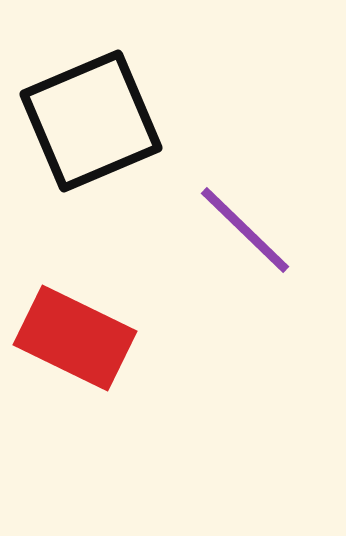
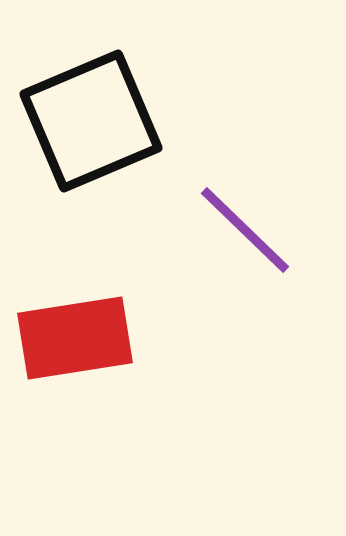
red rectangle: rotated 35 degrees counterclockwise
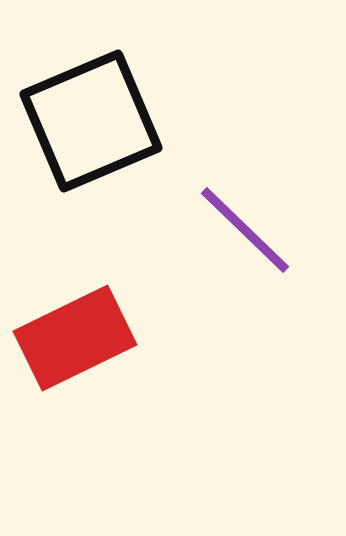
red rectangle: rotated 17 degrees counterclockwise
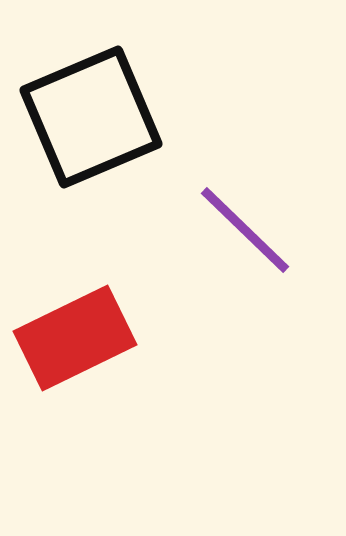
black square: moved 4 px up
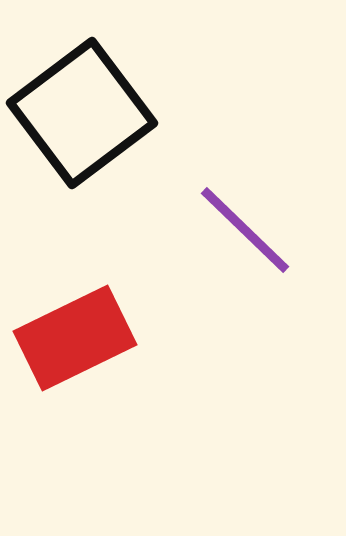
black square: moved 9 px left, 4 px up; rotated 14 degrees counterclockwise
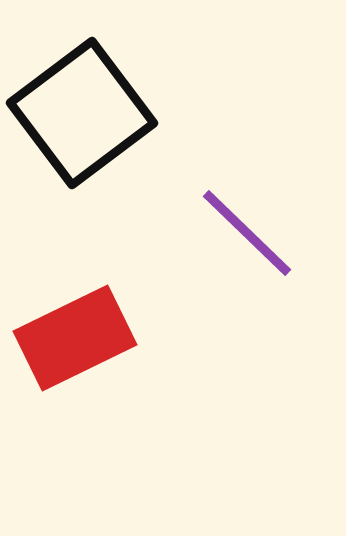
purple line: moved 2 px right, 3 px down
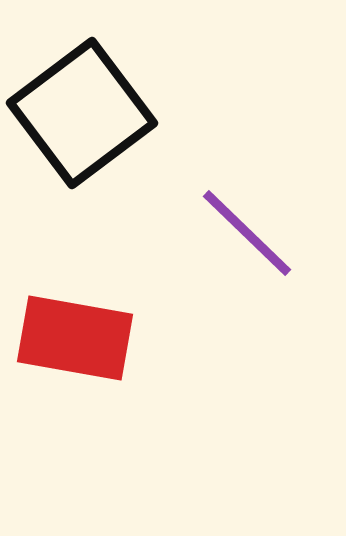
red rectangle: rotated 36 degrees clockwise
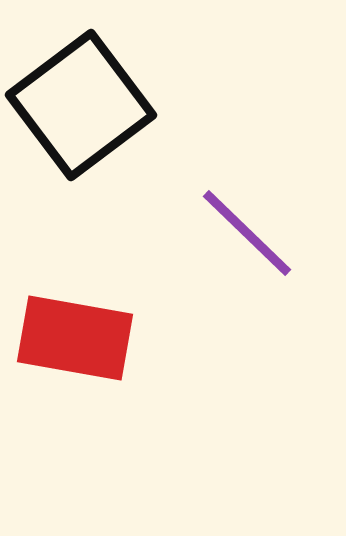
black square: moved 1 px left, 8 px up
